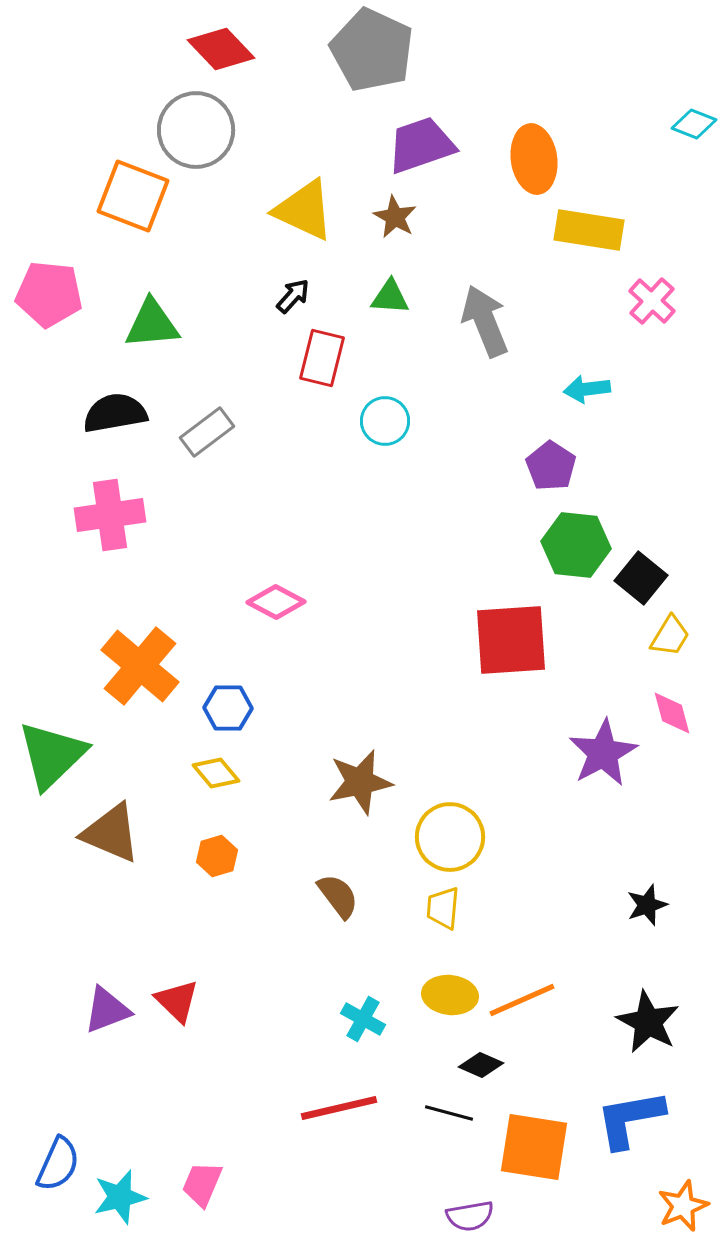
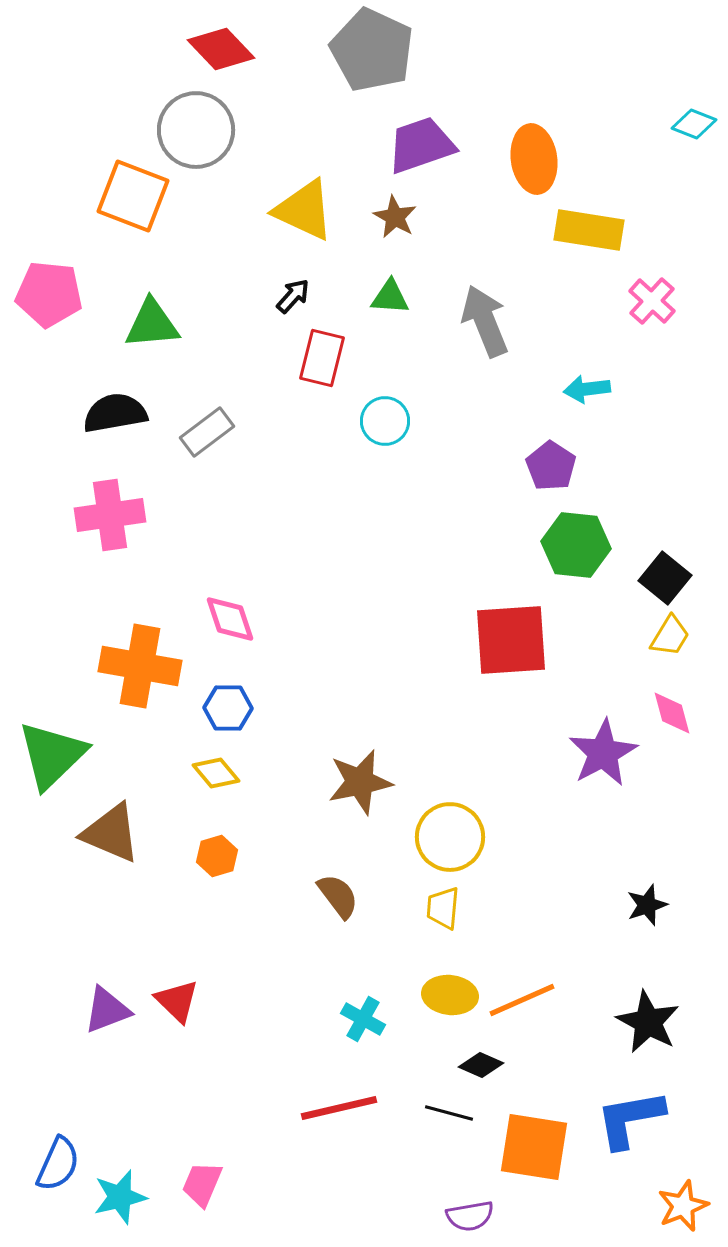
black square at (641, 578): moved 24 px right
pink diamond at (276, 602): moved 46 px left, 17 px down; rotated 44 degrees clockwise
orange cross at (140, 666): rotated 30 degrees counterclockwise
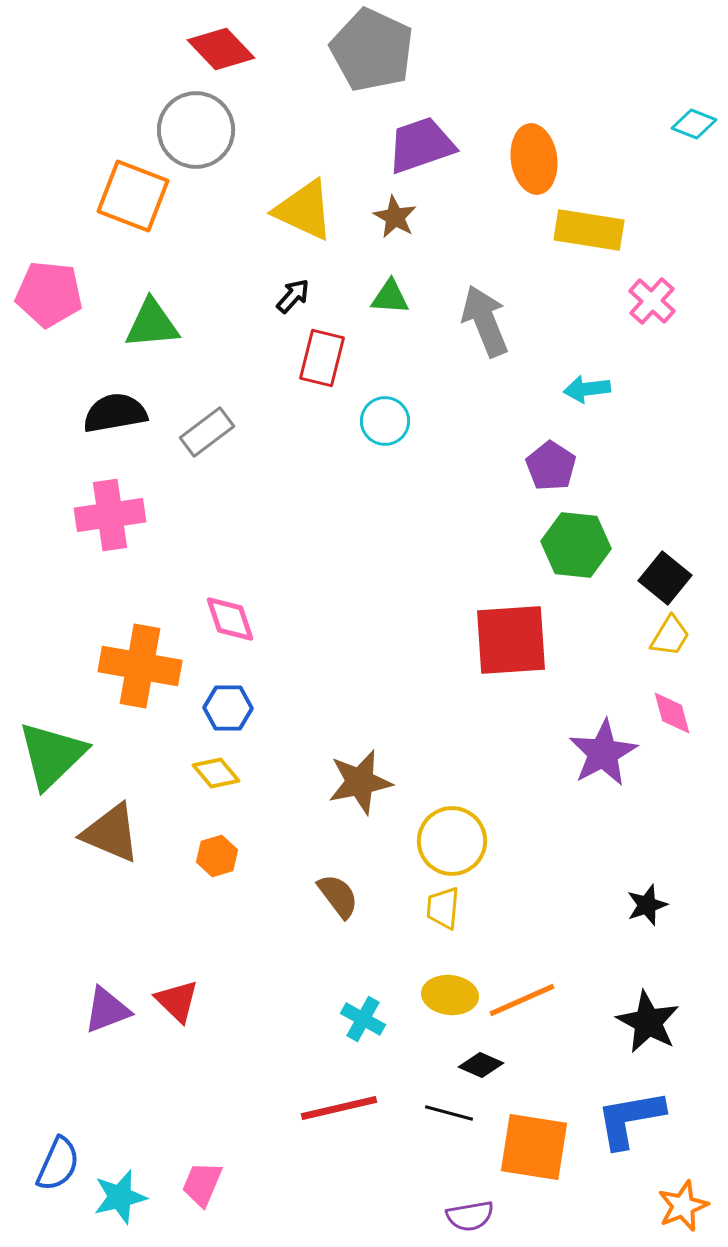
yellow circle at (450, 837): moved 2 px right, 4 px down
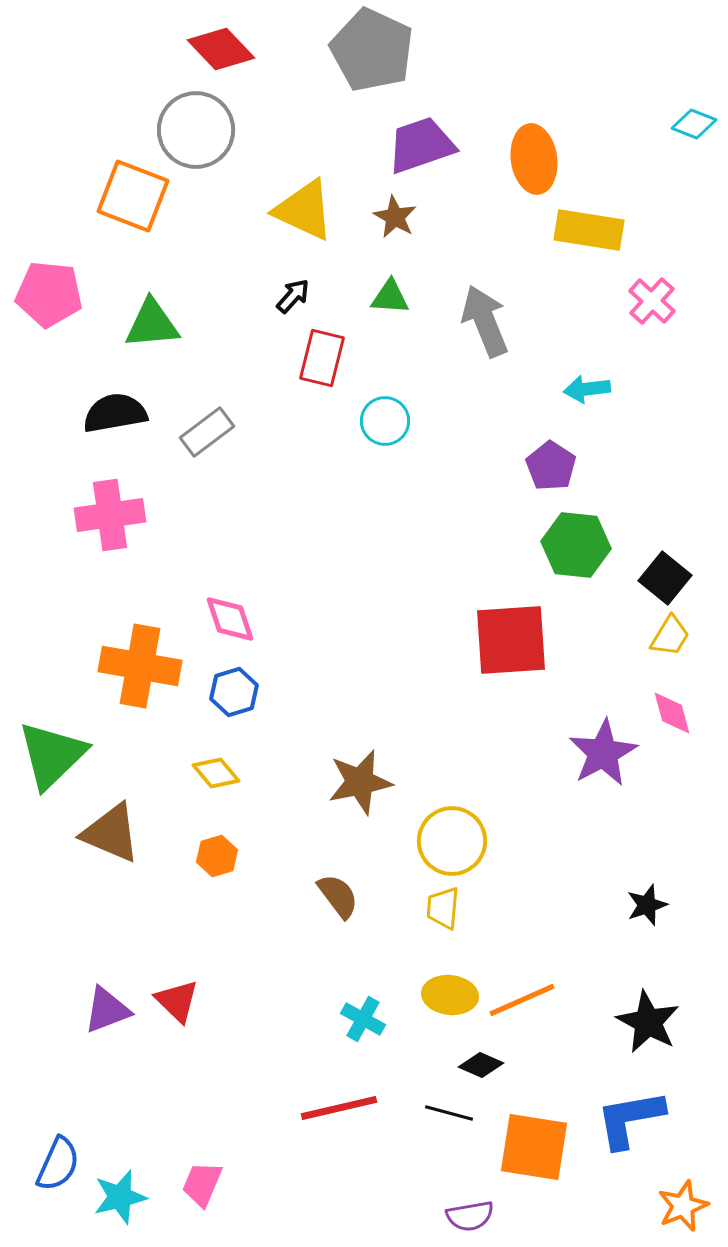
blue hexagon at (228, 708): moved 6 px right, 16 px up; rotated 18 degrees counterclockwise
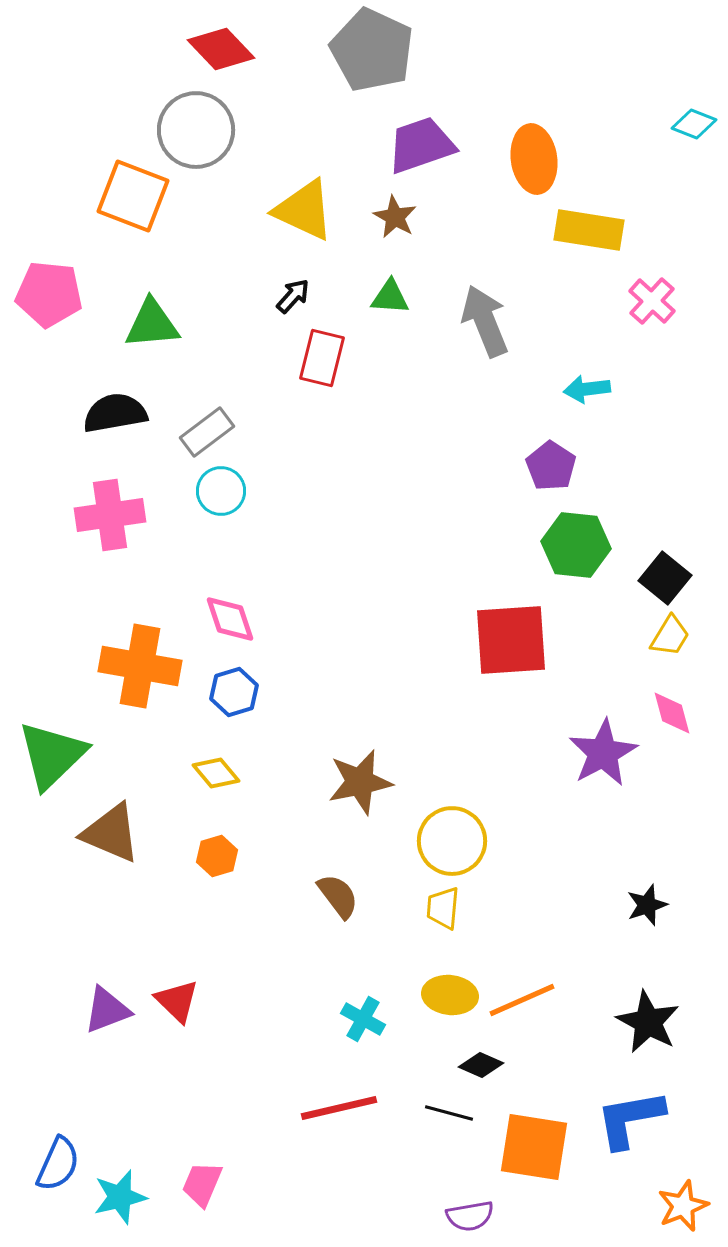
cyan circle at (385, 421): moved 164 px left, 70 px down
